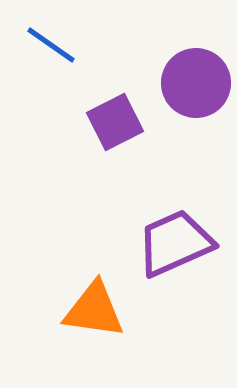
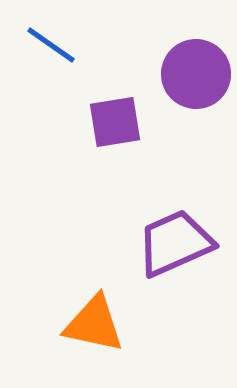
purple circle: moved 9 px up
purple square: rotated 18 degrees clockwise
orange triangle: moved 14 px down; rotated 4 degrees clockwise
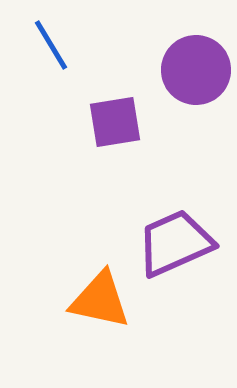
blue line: rotated 24 degrees clockwise
purple circle: moved 4 px up
orange triangle: moved 6 px right, 24 px up
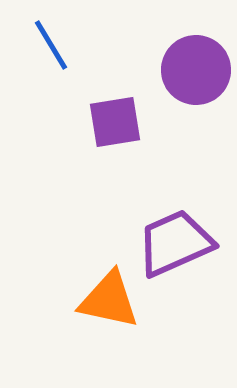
orange triangle: moved 9 px right
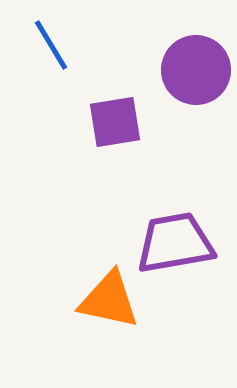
purple trapezoid: rotated 14 degrees clockwise
